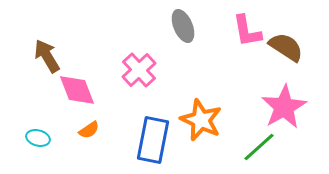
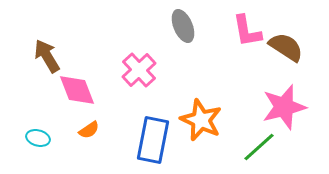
pink star: rotated 15 degrees clockwise
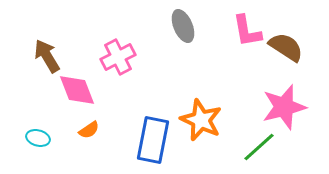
pink cross: moved 21 px left, 13 px up; rotated 16 degrees clockwise
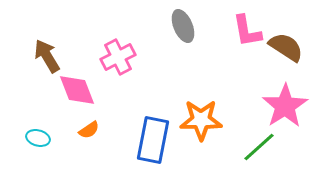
pink star: moved 1 px right, 1 px up; rotated 18 degrees counterclockwise
orange star: rotated 24 degrees counterclockwise
